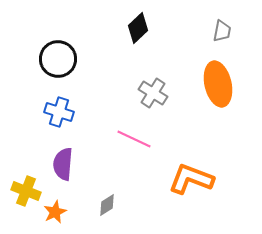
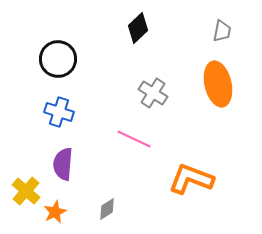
yellow cross: rotated 20 degrees clockwise
gray diamond: moved 4 px down
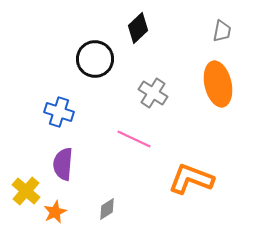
black circle: moved 37 px right
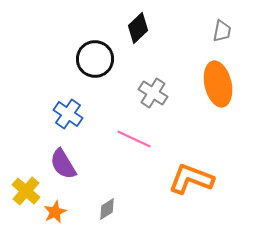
blue cross: moved 9 px right, 2 px down; rotated 16 degrees clockwise
purple semicircle: rotated 36 degrees counterclockwise
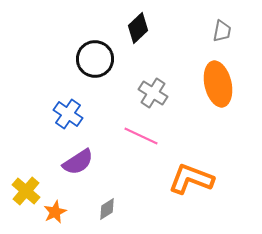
pink line: moved 7 px right, 3 px up
purple semicircle: moved 15 px right, 2 px up; rotated 92 degrees counterclockwise
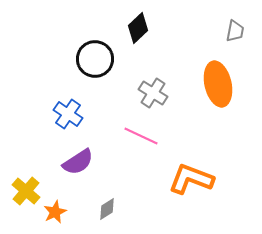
gray trapezoid: moved 13 px right
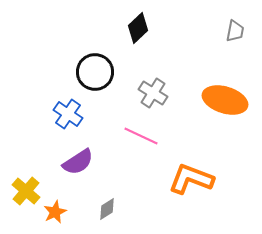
black circle: moved 13 px down
orange ellipse: moved 7 px right, 16 px down; rotated 60 degrees counterclockwise
